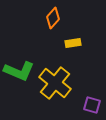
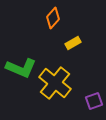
yellow rectangle: rotated 21 degrees counterclockwise
green L-shape: moved 2 px right, 3 px up
purple square: moved 2 px right, 4 px up; rotated 36 degrees counterclockwise
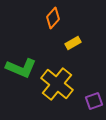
yellow cross: moved 2 px right, 1 px down
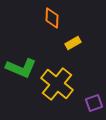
orange diamond: moved 1 px left; rotated 40 degrees counterclockwise
purple square: moved 2 px down
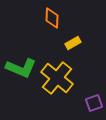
yellow cross: moved 6 px up
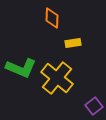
yellow rectangle: rotated 21 degrees clockwise
purple square: moved 3 px down; rotated 18 degrees counterclockwise
